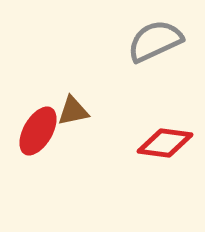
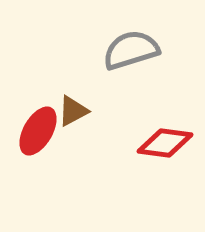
gray semicircle: moved 24 px left, 9 px down; rotated 8 degrees clockwise
brown triangle: rotated 16 degrees counterclockwise
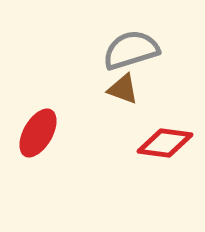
brown triangle: moved 50 px right, 22 px up; rotated 48 degrees clockwise
red ellipse: moved 2 px down
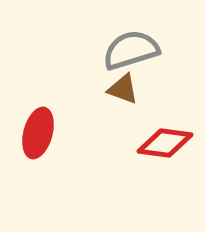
red ellipse: rotated 15 degrees counterclockwise
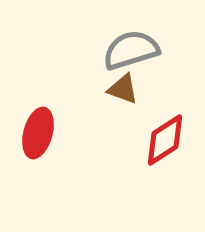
red diamond: moved 3 px up; rotated 40 degrees counterclockwise
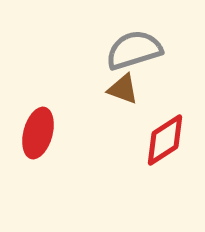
gray semicircle: moved 3 px right
